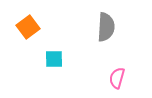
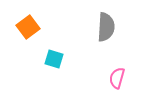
cyan square: rotated 18 degrees clockwise
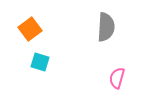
orange square: moved 2 px right, 2 px down
cyan square: moved 14 px left, 3 px down
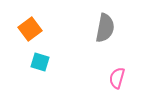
gray semicircle: moved 1 px left, 1 px down; rotated 8 degrees clockwise
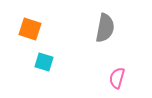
orange square: rotated 35 degrees counterclockwise
cyan square: moved 4 px right
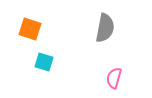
pink semicircle: moved 3 px left
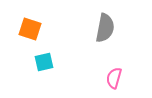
cyan square: rotated 30 degrees counterclockwise
